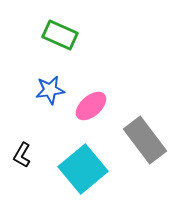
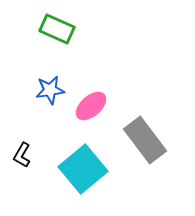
green rectangle: moved 3 px left, 6 px up
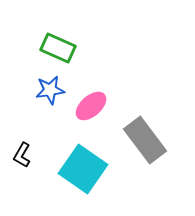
green rectangle: moved 1 px right, 19 px down
cyan square: rotated 15 degrees counterclockwise
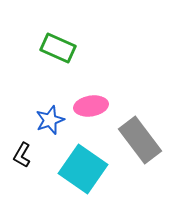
blue star: moved 30 px down; rotated 12 degrees counterclockwise
pink ellipse: rotated 32 degrees clockwise
gray rectangle: moved 5 px left
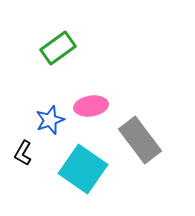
green rectangle: rotated 60 degrees counterclockwise
black L-shape: moved 1 px right, 2 px up
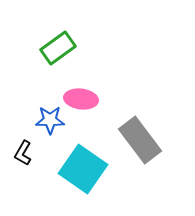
pink ellipse: moved 10 px left, 7 px up; rotated 16 degrees clockwise
blue star: rotated 20 degrees clockwise
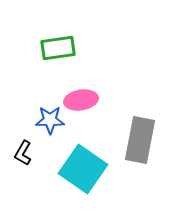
green rectangle: rotated 28 degrees clockwise
pink ellipse: moved 1 px down; rotated 16 degrees counterclockwise
gray rectangle: rotated 48 degrees clockwise
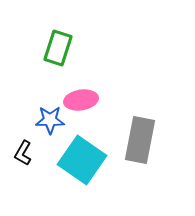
green rectangle: rotated 64 degrees counterclockwise
cyan square: moved 1 px left, 9 px up
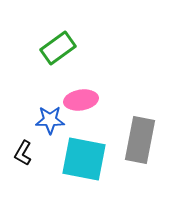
green rectangle: rotated 36 degrees clockwise
cyan square: moved 2 px right, 1 px up; rotated 24 degrees counterclockwise
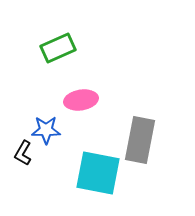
green rectangle: rotated 12 degrees clockwise
blue star: moved 4 px left, 10 px down
cyan square: moved 14 px right, 14 px down
